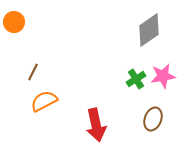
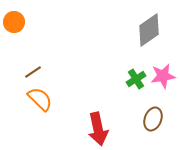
brown line: rotated 30 degrees clockwise
orange semicircle: moved 4 px left, 2 px up; rotated 72 degrees clockwise
red arrow: moved 2 px right, 4 px down
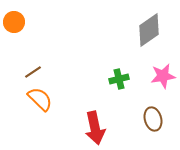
green cross: moved 17 px left; rotated 18 degrees clockwise
brown ellipse: rotated 35 degrees counterclockwise
red arrow: moved 3 px left, 1 px up
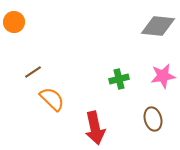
gray diamond: moved 9 px right, 4 px up; rotated 40 degrees clockwise
orange semicircle: moved 12 px right
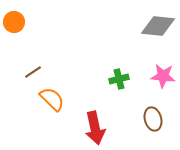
pink star: rotated 15 degrees clockwise
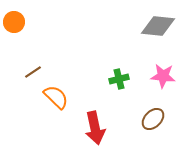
orange semicircle: moved 4 px right, 2 px up
brown ellipse: rotated 60 degrees clockwise
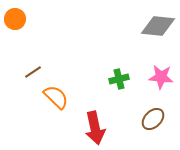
orange circle: moved 1 px right, 3 px up
pink star: moved 2 px left, 1 px down
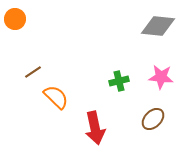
green cross: moved 2 px down
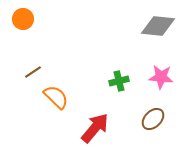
orange circle: moved 8 px right
red arrow: rotated 128 degrees counterclockwise
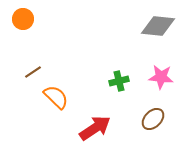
red arrow: rotated 16 degrees clockwise
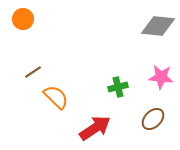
green cross: moved 1 px left, 6 px down
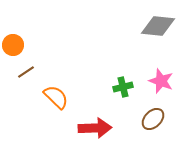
orange circle: moved 10 px left, 26 px down
brown line: moved 7 px left
pink star: moved 4 px down; rotated 15 degrees clockwise
green cross: moved 5 px right
red arrow: rotated 32 degrees clockwise
